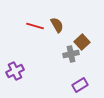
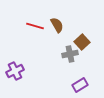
gray cross: moved 1 px left
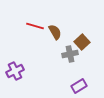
brown semicircle: moved 2 px left, 7 px down
purple rectangle: moved 1 px left, 1 px down
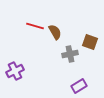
brown square: moved 8 px right; rotated 28 degrees counterclockwise
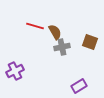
gray cross: moved 8 px left, 7 px up
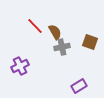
red line: rotated 30 degrees clockwise
purple cross: moved 5 px right, 5 px up
